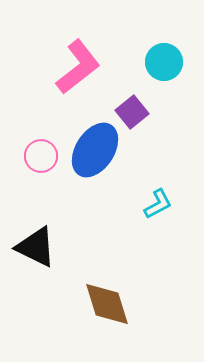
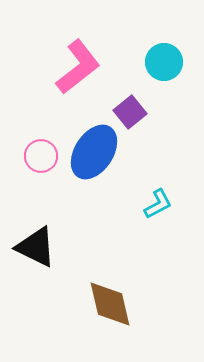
purple square: moved 2 px left
blue ellipse: moved 1 px left, 2 px down
brown diamond: moved 3 px right; rotated 4 degrees clockwise
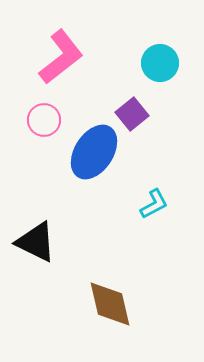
cyan circle: moved 4 px left, 1 px down
pink L-shape: moved 17 px left, 10 px up
purple square: moved 2 px right, 2 px down
pink circle: moved 3 px right, 36 px up
cyan L-shape: moved 4 px left
black triangle: moved 5 px up
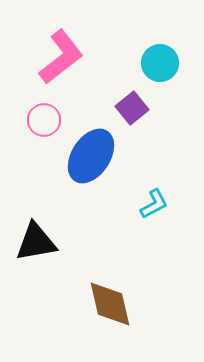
purple square: moved 6 px up
blue ellipse: moved 3 px left, 4 px down
black triangle: rotated 36 degrees counterclockwise
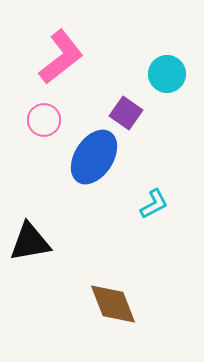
cyan circle: moved 7 px right, 11 px down
purple square: moved 6 px left, 5 px down; rotated 16 degrees counterclockwise
blue ellipse: moved 3 px right, 1 px down
black triangle: moved 6 px left
brown diamond: moved 3 px right; rotated 8 degrees counterclockwise
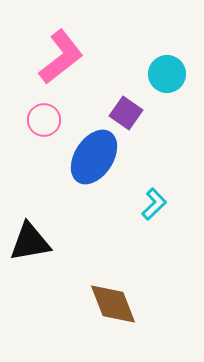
cyan L-shape: rotated 16 degrees counterclockwise
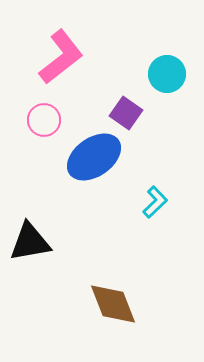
blue ellipse: rotated 22 degrees clockwise
cyan L-shape: moved 1 px right, 2 px up
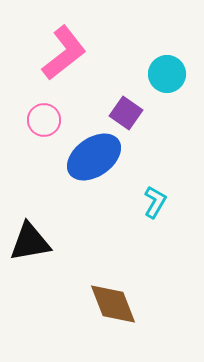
pink L-shape: moved 3 px right, 4 px up
cyan L-shape: rotated 16 degrees counterclockwise
